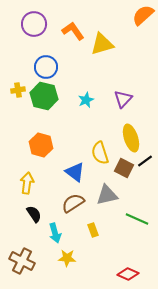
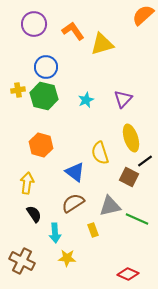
brown square: moved 5 px right, 9 px down
gray triangle: moved 3 px right, 11 px down
cyan arrow: rotated 12 degrees clockwise
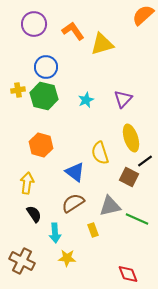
red diamond: rotated 45 degrees clockwise
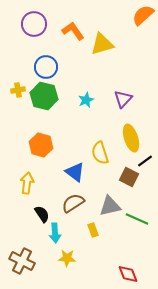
black semicircle: moved 8 px right
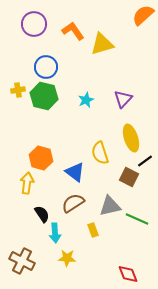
orange hexagon: moved 13 px down
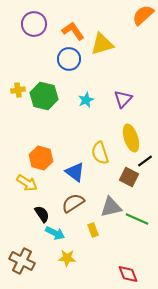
blue circle: moved 23 px right, 8 px up
yellow arrow: rotated 115 degrees clockwise
gray triangle: moved 1 px right, 1 px down
cyan arrow: rotated 60 degrees counterclockwise
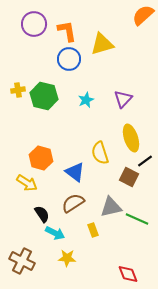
orange L-shape: moved 6 px left; rotated 25 degrees clockwise
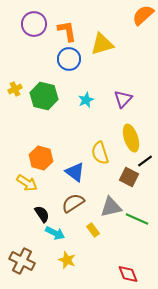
yellow cross: moved 3 px left, 1 px up; rotated 16 degrees counterclockwise
yellow rectangle: rotated 16 degrees counterclockwise
yellow star: moved 2 px down; rotated 18 degrees clockwise
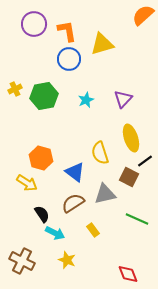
green hexagon: rotated 24 degrees counterclockwise
gray triangle: moved 6 px left, 13 px up
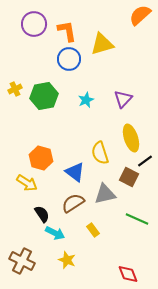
orange semicircle: moved 3 px left
